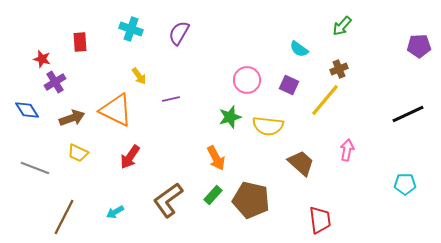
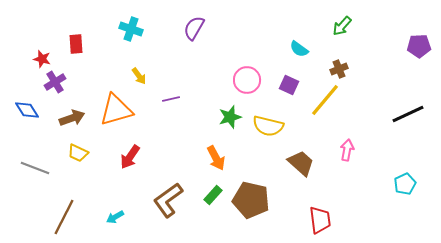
purple semicircle: moved 15 px right, 5 px up
red rectangle: moved 4 px left, 2 px down
orange triangle: rotated 42 degrees counterclockwise
yellow semicircle: rotated 8 degrees clockwise
cyan pentagon: rotated 25 degrees counterclockwise
cyan arrow: moved 5 px down
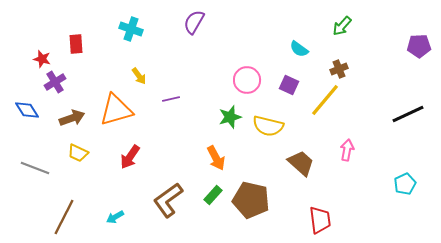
purple semicircle: moved 6 px up
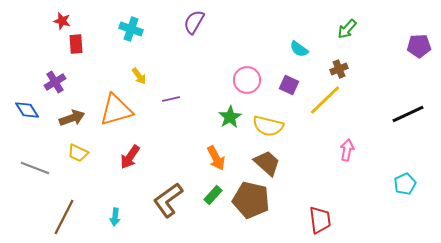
green arrow: moved 5 px right, 3 px down
red star: moved 20 px right, 38 px up
yellow line: rotated 6 degrees clockwise
green star: rotated 15 degrees counterclockwise
brown trapezoid: moved 34 px left
cyan arrow: rotated 54 degrees counterclockwise
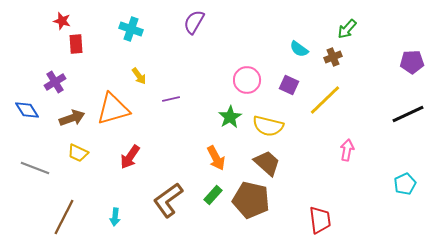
purple pentagon: moved 7 px left, 16 px down
brown cross: moved 6 px left, 12 px up
orange triangle: moved 3 px left, 1 px up
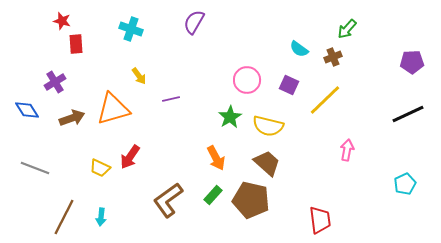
yellow trapezoid: moved 22 px right, 15 px down
cyan arrow: moved 14 px left
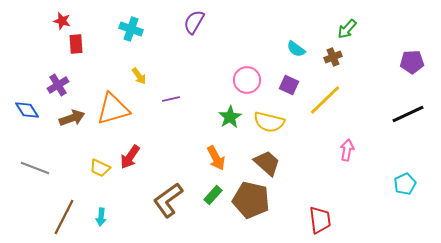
cyan semicircle: moved 3 px left
purple cross: moved 3 px right, 3 px down
yellow semicircle: moved 1 px right, 4 px up
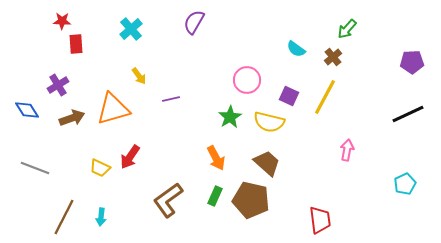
red star: rotated 12 degrees counterclockwise
cyan cross: rotated 30 degrees clockwise
brown cross: rotated 18 degrees counterclockwise
purple square: moved 11 px down
yellow line: moved 3 px up; rotated 18 degrees counterclockwise
green rectangle: moved 2 px right, 1 px down; rotated 18 degrees counterclockwise
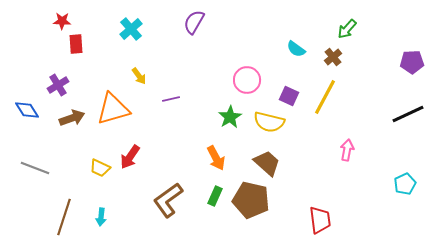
brown line: rotated 9 degrees counterclockwise
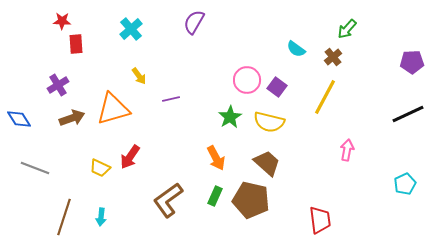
purple square: moved 12 px left, 9 px up; rotated 12 degrees clockwise
blue diamond: moved 8 px left, 9 px down
